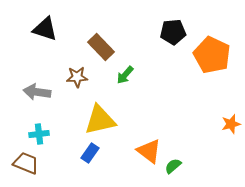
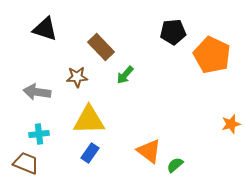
yellow triangle: moved 11 px left; rotated 12 degrees clockwise
green semicircle: moved 2 px right, 1 px up
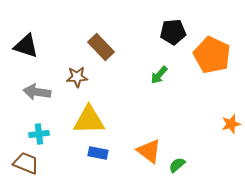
black triangle: moved 19 px left, 17 px down
green arrow: moved 34 px right
blue rectangle: moved 8 px right; rotated 66 degrees clockwise
green semicircle: moved 2 px right
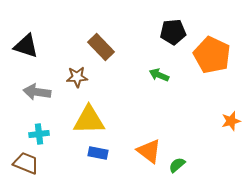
green arrow: rotated 72 degrees clockwise
orange star: moved 3 px up
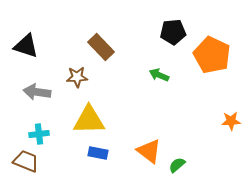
orange star: rotated 12 degrees clockwise
brown trapezoid: moved 2 px up
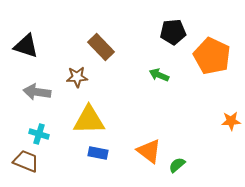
orange pentagon: moved 1 px down
cyan cross: rotated 24 degrees clockwise
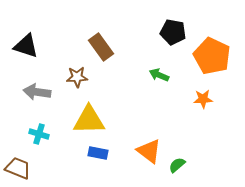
black pentagon: rotated 15 degrees clockwise
brown rectangle: rotated 8 degrees clockwise
orange star: moved 28 px left, 22 px up
brown trapezoid: moved 8 px left, 7 px down
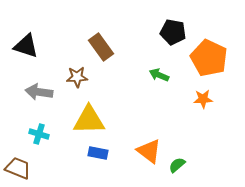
orange pentagon: moved 3 px left, 2 px down
gray arrow: moved 2 px right
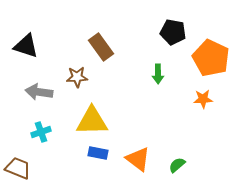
orange pentagon: moved 2 px right
green arrow: moved 1 px left, 1 px up; rotated 114 degrees counterclockwise
yellow triangle: moved 3 px right, 1 px down
cyan cross: moved 2 px right, 2 px up; rotated 36 degrees counterclockwise
orange triangle: moved 11 px left, 8 px down
